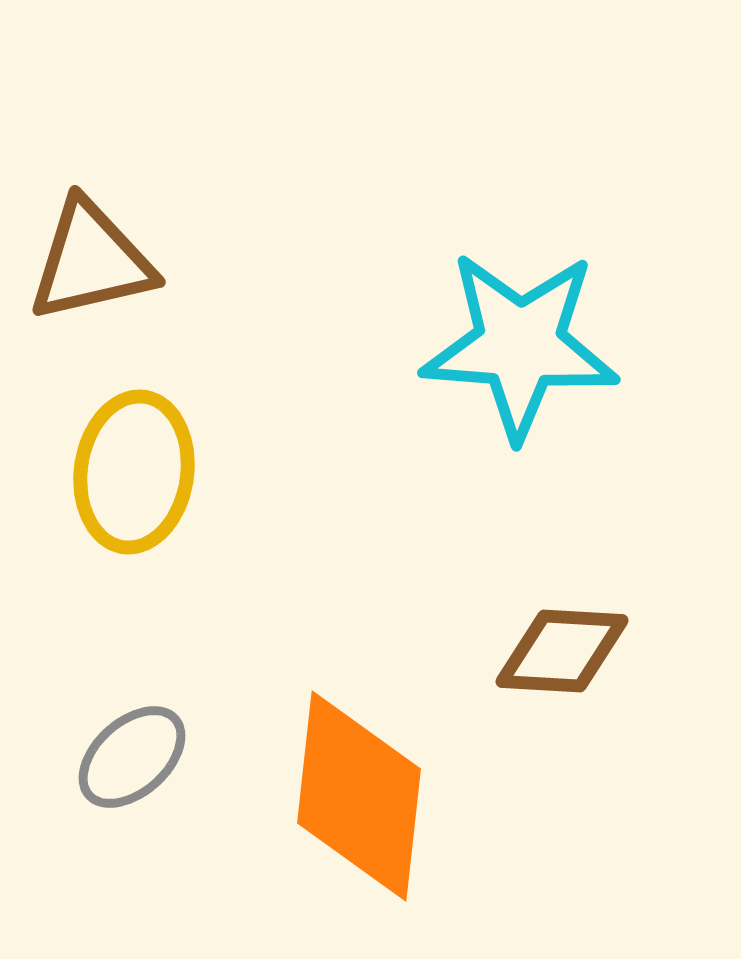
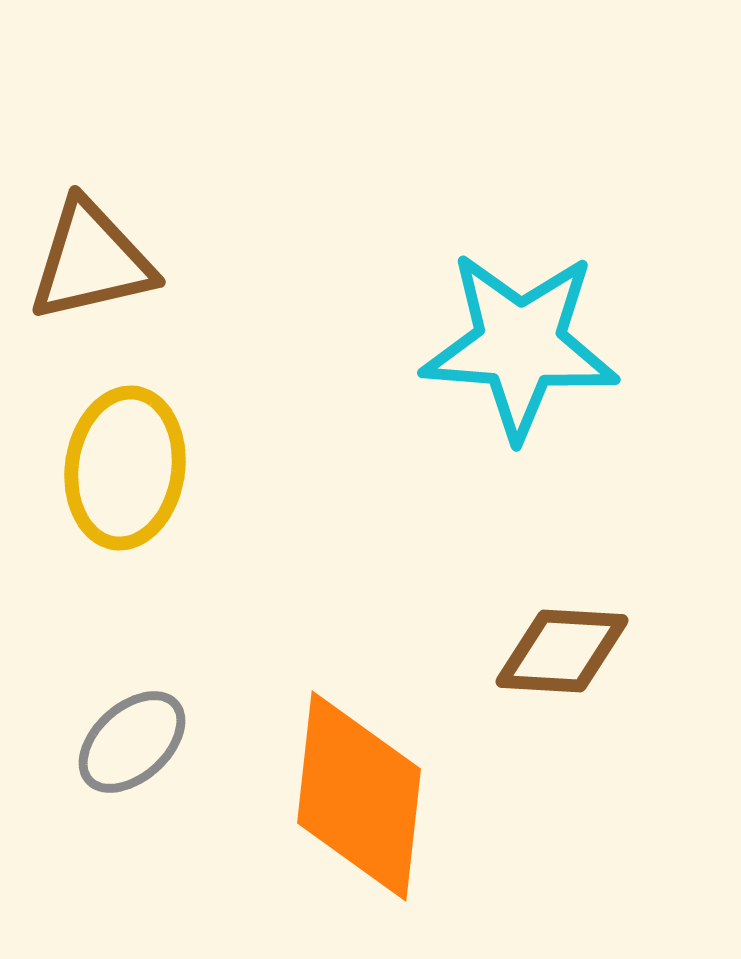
yellow ellipse: moved 9 px left, 4 px up
gray ellipse: moved 15 px up
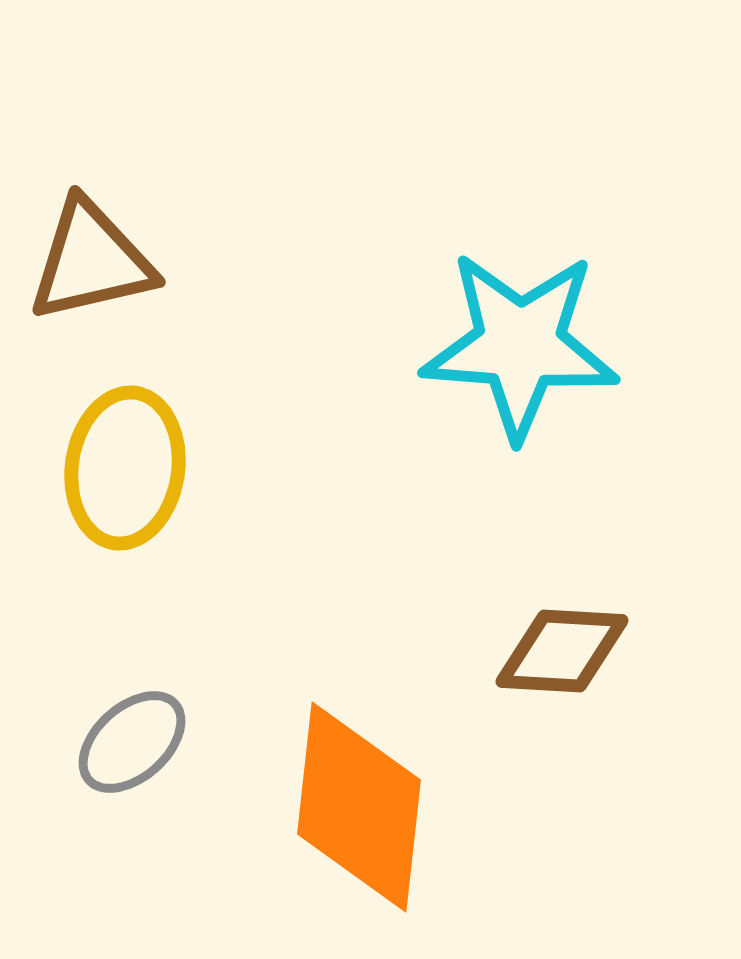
orange diamond: moved 11 px down
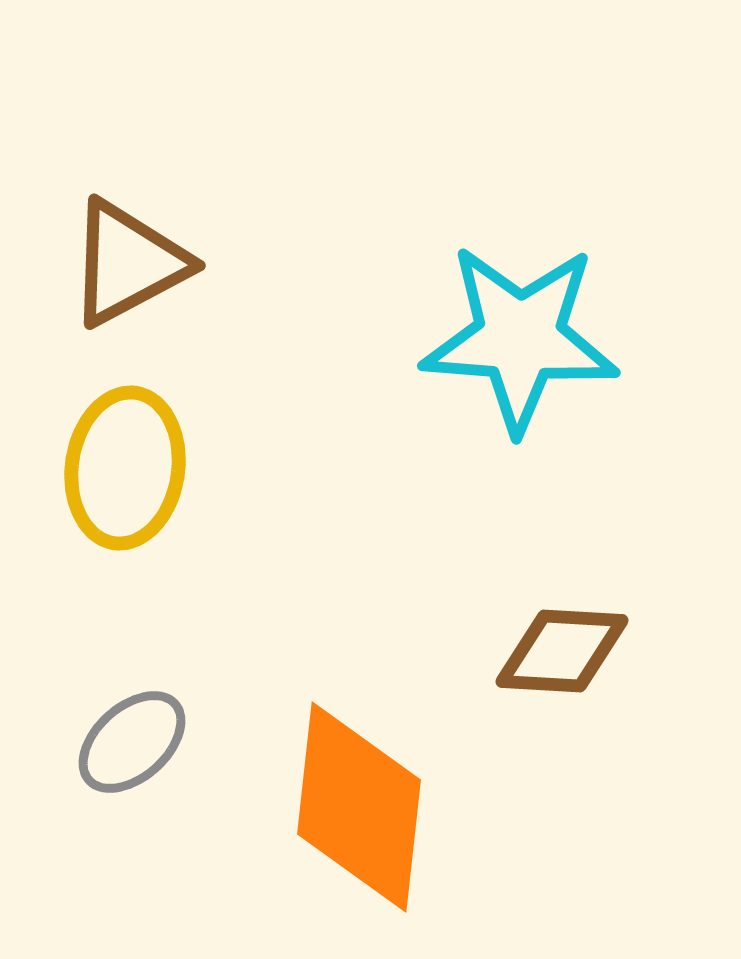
brown triangle: moved 37 px right, 2 px down; rotated 15 degrees counterclockwise
cyan star: moved 7 px up
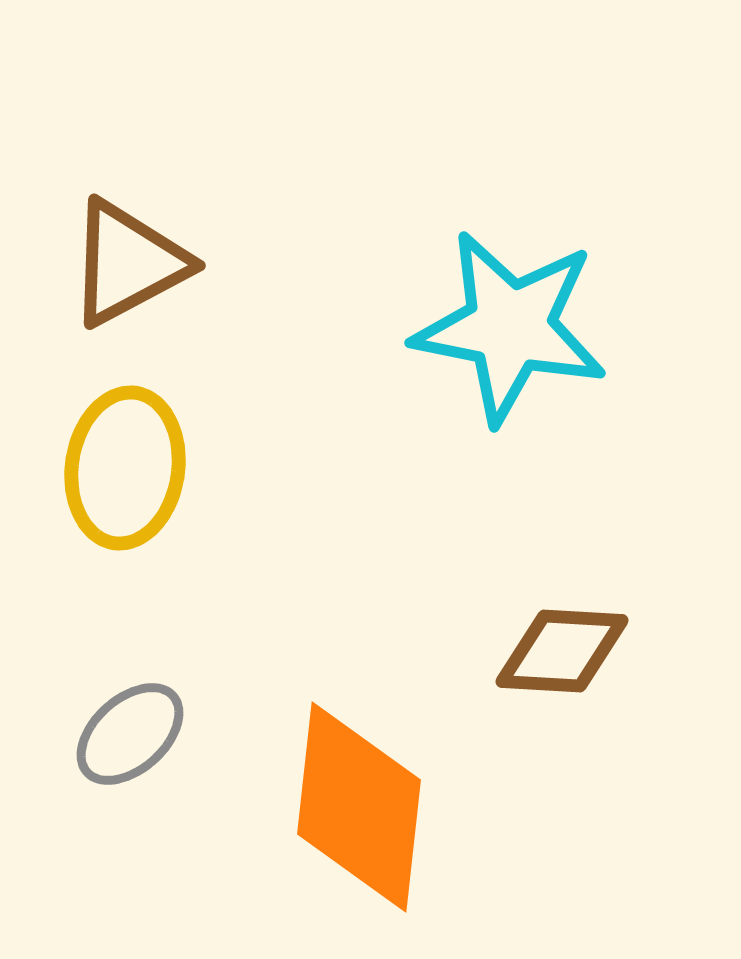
cyan star: moved 10 px left, 11 px up; rotated 7 degrees clockwise
gray ellipse: moved 2 px left, 8 px up
